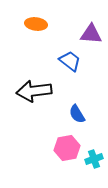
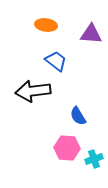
orange ellipse: moved 10 px right, 1 px down
blue trapezoid: moved 14 px left
black arrow: moved 1 px left
blue semicircle: moved 1 px right, 2 px down
pink hexagon: rotated 15 degrees clockwise
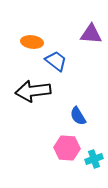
orange ellipse: moved 14 px left, 17 px down
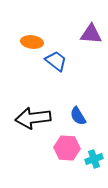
black arrow: moved 27 px down
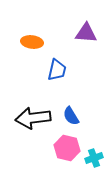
purple triangle: moved 5 px left, 1 px up
blue trapezoid: moved 1 px right, 9 px down; rotated 65 degrees clockwise
blue semicircle: moved 7 px left
pink hexagon: rotated 10 degrees clockwise
cyan cross: moved 1 px up
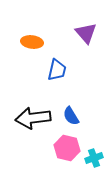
purple triangle: rotated 45 degrees clockwise
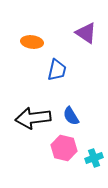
purple triangle: rotated 15 degrees counterclockwise
pink hexagon: moved 3 px left
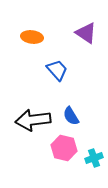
orange ellipse: moved 5 px up
blue trapezoid: rotated 55 degrees counterclockwise
black arrow: moved 2 px down
